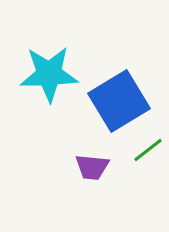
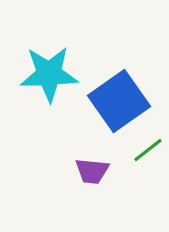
blue square: rotated 4 degrees counterclockwise
purple trapezoid: moved 4 px down
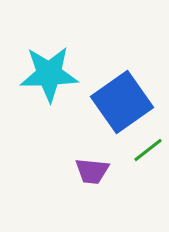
blue square: moved 3 px right, 1 px down
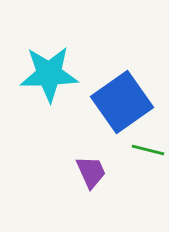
green line: rotated 52 degrees clockwise
purple trapezoid: moved 1 px left, 1 px down; rotated 120 degrees counterclockwise
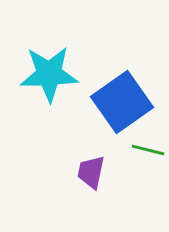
purple trapezoid: rotated 144 degrees counterclockwise
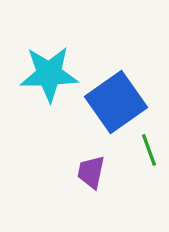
blue square: moved 6 px left
green line: moved 1 px right; rotated 56 degrees clockwise
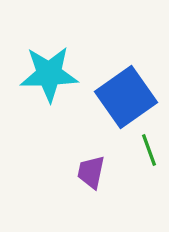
blue square: moved 10 px right, 5 px up
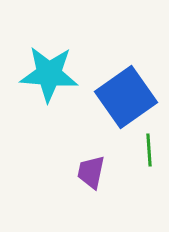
cyan star: rotated 6 degrees clockwise
green line: rotated 16 degrees clockwise
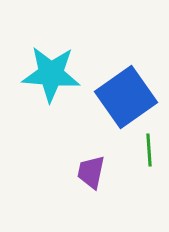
cyan star: moved 2 px right
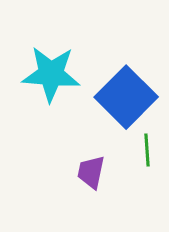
blue square: rotated 10 degrees counterclockwise
green line: moved 2 px left
